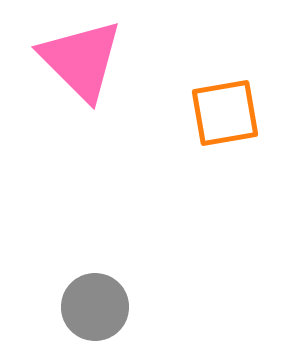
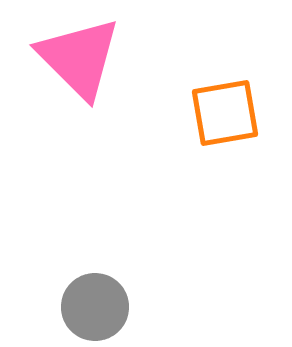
pink triangle: moved 2 px left, 2 px up
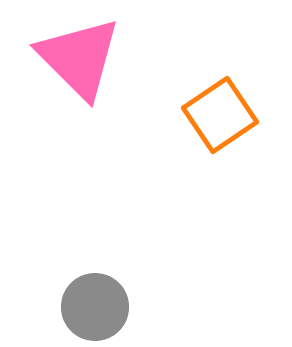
orange square: moved 5 px left, 2 px down; rotated 24 degrees counterclockwise
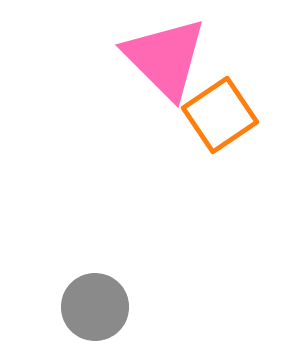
pink triangle: moved 86 px right
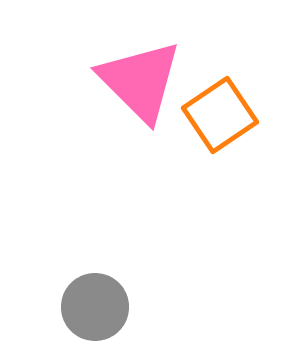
pink triangle: moved 25 px left, 23 px down
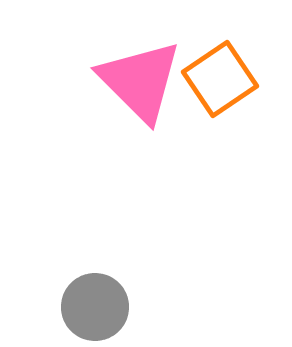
orange square: moved 36 px up
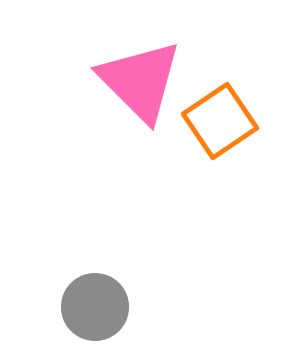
orange square: moved 42 px down
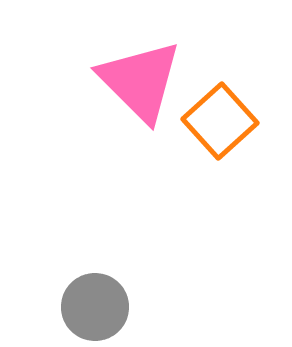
orange square: rotated 8 degrees counterclockwise
